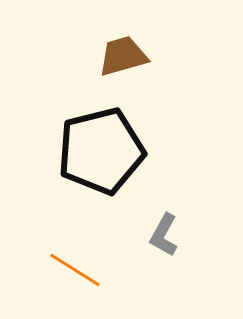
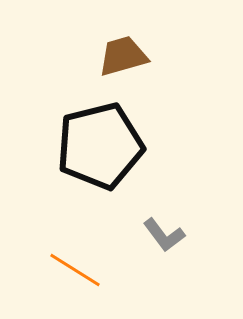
black pentagon: moved 1 px left, 5 px up
gray L-shape: rotated 66 degrees counterclockwise
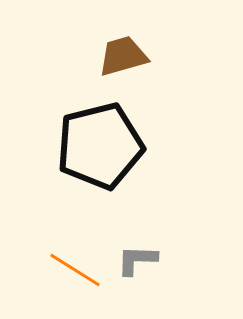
gray L-shape: moved 27 px left, 25 px down; rotated 129 degrees clockwise
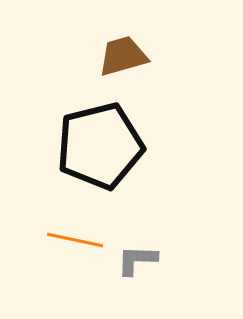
orange line: moved 30 px up; rotated 20 degrees counterclockwise
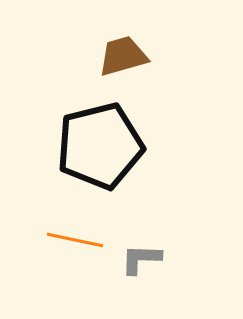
gray L-shape: moved 4 px right, 1 px up
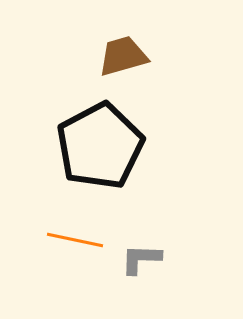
black pentagon: rotated 14 degrees counterclockwise
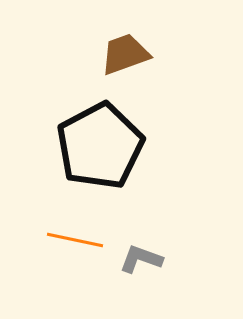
brown trapezoid: moved 2 px right, 2 px up; rotated 4 degrees counterclockwise
gray L-shape: rotated 18 degrees clockwise
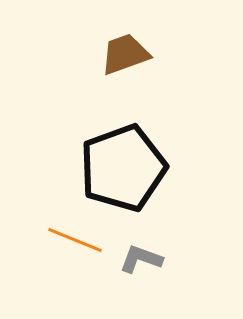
black pentagon: moved 23 px right, 22 px down; rotated 8 degrees clockwise
orange line: rotated 10 degrees clockwise
